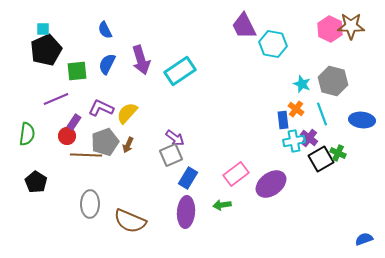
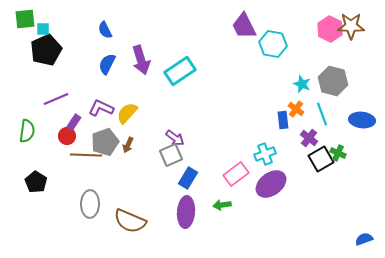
green square at (77, 71): moved 52 px left, 52 px up
green semicircle at (27, 134): moved 3 px up
cyan cross at (294, 141): moved 29 px left, 13 px down; rotated 10 degrees counterclockwise
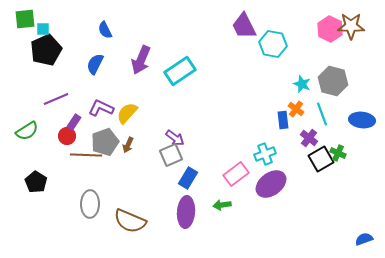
purple arrow at (141, 60): rotated 40 degrees clockwise
blue semicircle at (107, 64): moved 12 px left
green semicircle at (27, 131): rotated 50 degrees clockwise
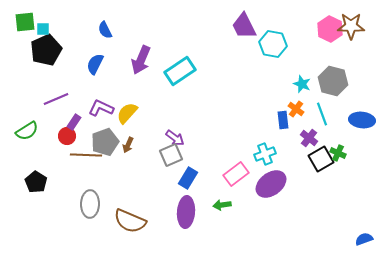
green square at (25, 19): moved 3 px down
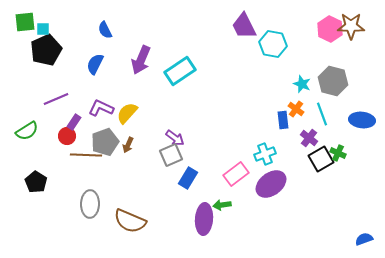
purple ellipse at (186, 212): moved 18 px right, 7 px down
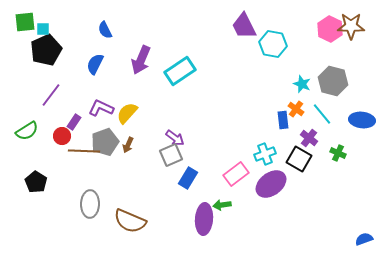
purple line at (56, 99): moved 5 px left, 4 px up; rotated 30 degrees counterclockwise
cyan line at (322, 114): rotated 20 degrees counterclockwise
red circle at (67, 136): moved 5 px left
brown line at (86, 155): moved 2 px left, 4 px up
black square at (321, 159): moved 22 px left; rotated 30 degrees counterclockwise
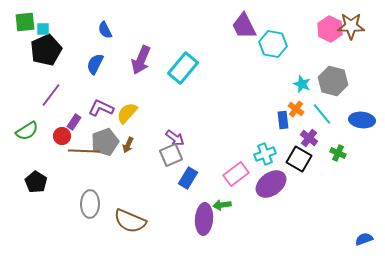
cyan rectangle at (180, 71): moved 3 px right, 3 px up; rotated 16 degrees counterclockwise
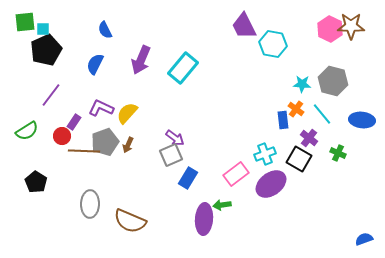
cyan star at (302, 84): rotated 18 degrees counterclockwise
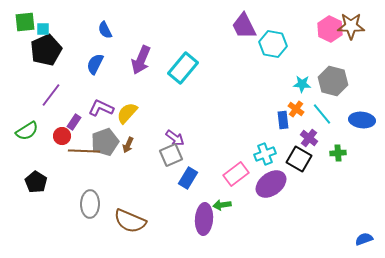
green cross at (338, 153): rotated 28 degrees counterclockwise
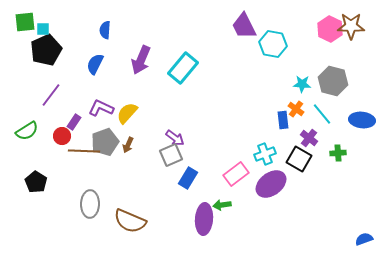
blue semicircle at (105, 30): rotated 30 degrees clockwise
